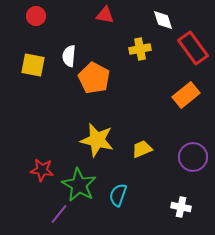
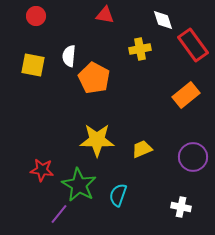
red rectangle: moved 3 px up
yellow star: rotated 12 degrees counterclockwise
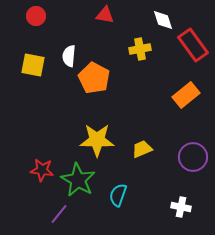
green star: moved 1 px left, 5 px up
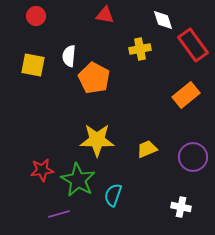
yellow trapezoid: moved 5 px right
red star: rotated 15 degrees counterclockwise
cyan semicircle: moved 5 px left
purple line: rotated 35 degrees clockwise
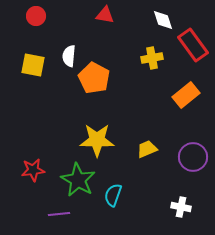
yellow cross: moved 12 px right, 9 px down
red star: moved 9 px left
purple line: rotated 10 degrees clockwise
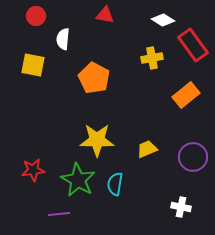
white diamond: rotated 40 degrees counterclockwise
white semicircle: moved 6 px left, 17 px up
cyan semicircle: moved 2 px right, 11 px up; rotated 10 degrees counterclockwise
